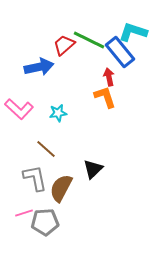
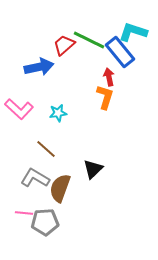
orange L-shape: rotated 35 degrees clockwise
gray L-shape: rotated 48 degrees counterclockwise
brown semicircle: moved 1 px left; rotated 8 degrees counterclockwise
pink line: rotated 24 degrees clockwise
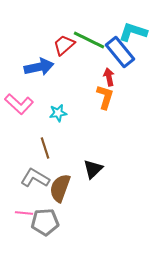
pink L-shape: moved 5 px up
brown line: moved 1 px left, 1 px up; rotated 30 degrees clockwise
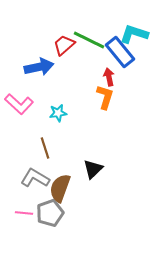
cyan L-shape: moved 1 px right, 2 px down
gray pentagon: moved 5 px right, 9 px up; rotated 16 degrees counterclockwise
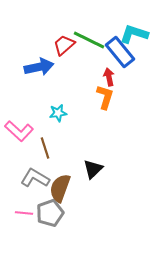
pink L-shape: moved 27 px down
